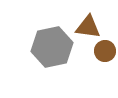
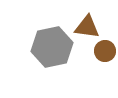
brown triangle: moved 1 px left
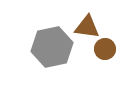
brown circle: moved 2 px up
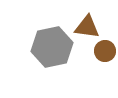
brown circle: moved 2 px down
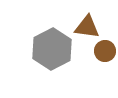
gray hexagon: moved 2 px down; rotated 15 degrees counterclockwise
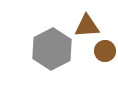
brown triangle: moved 1 px up; rotated 12 degrees counterclockwise
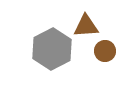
brown triangle: moved 1 px left
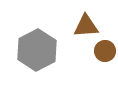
gray hexagon: moved 15 px left, 1 px down
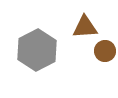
brown triangle: moved 1 px left, 1 px down
